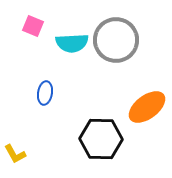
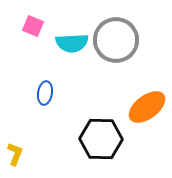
yellow L-shape: rotated 130 degrees counterclockwise
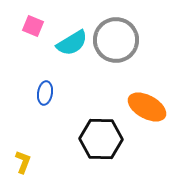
cyan semicircle: rotated 28 degrees counterclockwise
orange ellipse: rotated 66 degrees clockwise
yellow L-shape: moved 8 px right, 8 px down
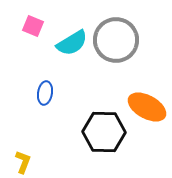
black hexagon: moved 3 px right, 7 px up
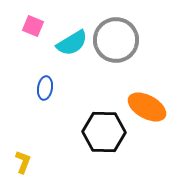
blue ellipse: moved 5 px up
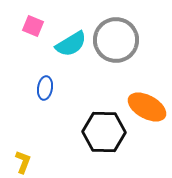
cyan semicircle: moved 1 px left, 1 px down
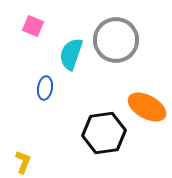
cyan semicircle: moved 10 px down; rotated 140 degrees clockwise
black hexagon: moved 1 px down; rotated 9 degrees counterclockwise
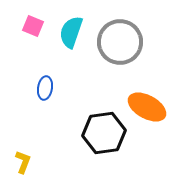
gray circle: moved 4 px right, 2 px down
cyan semicircle: moved 22 px up
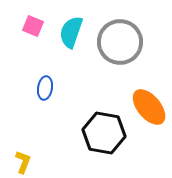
orange ellipse: moved 2 px right; rotated 21 degrees clockwise
black hexagon: rotated 18 degrees clockwise
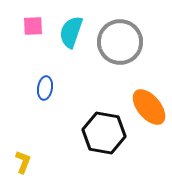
pink square: rotated 25 degrees counterclockwise
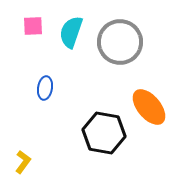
yellow L-shape: rotated 15 degrees clockwise
